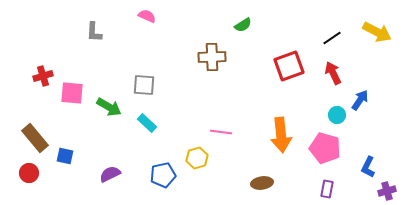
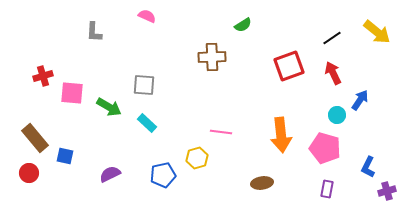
yellow arrow: rotated 12 degrees clockwise
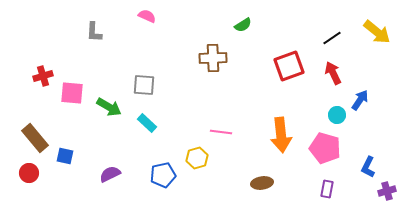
brown cross: moved 1 px right, 1 px down
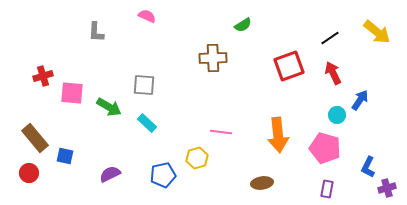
gray L-shape: moved 2 px right
black line: moved 2 px left
orange arrow: moved 3 px left
purple cross: moved 3 px up
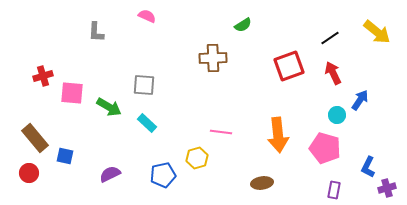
purple rectangle: moved 7 px right, 1 px down
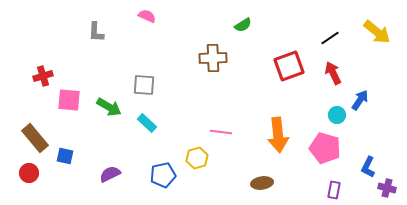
pink square: moved 3 px left, 7 px down
purple cross: rotated 30 degrees clockwise
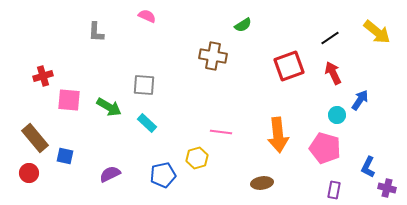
brown cross: moved 2 px up; rotated 12 degrees clockwise
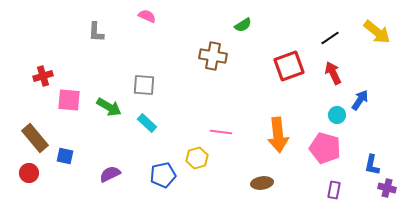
blue L-shape: moved 4 px right, 2 px up; rotated 15 degrees counterclockwise
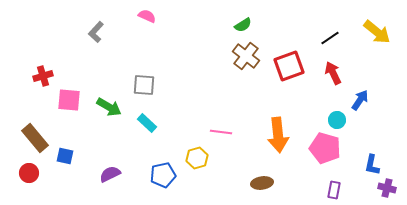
gray L-shape: rotated 40 degrees clockwise
brown cross: moved 33 px right; rotated 28 degrees clockwise
cyan circle: moved 5 px down
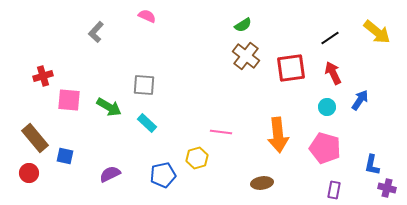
red square: moved 2 px right, 2 px down; rotated 12 degrees clockwise
cyan circle: moved 10 px left, 13 px up
